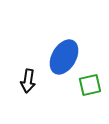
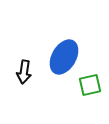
black arrow: moved 4 px left, 9 px up
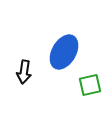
blue ellipse: moved 5 px up
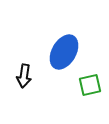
black arrow: moved 4 px down
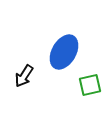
black arrow: rotated 25 degrees clockwise
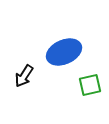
blue ellipse: rotated 36 degrees clockwise
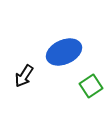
green square: moved 1 px right, 1 px down; rotated 20 degrees counterclockwise
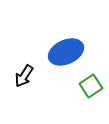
blue ellipse: moved 2 px right
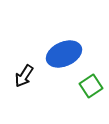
blue ellipse: moved 2 px left, 2 px down
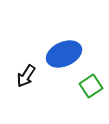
black arrow: moved 2 px right
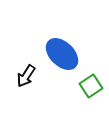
blue ellipse: moved 2 px left; rotated 68 degrees clockwise
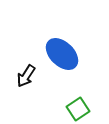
green square: moved 13 px left, 23 px down
